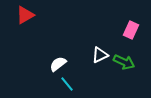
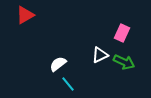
pink rectangle: moved 9 px left, 3 px down
cyan line: moved 1 px right
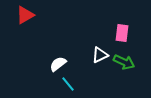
pink rectangle: rotated 18 degrees counterclockwise
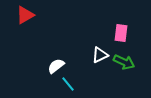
pink rectangle: moved 1 px left
white semicircle: moved 2 px left, 2 px down
